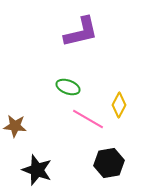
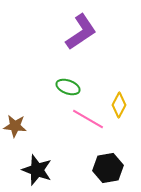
purple L-shape: rotated 21 degrees counterclockwise
black hexagon: moved 1 px left, 5 px down
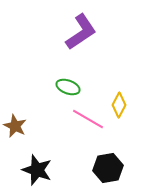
brown star: rotated 20 degrees clockwise
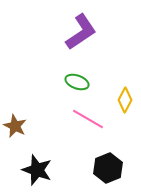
green ellipse: moved 9 px right, 5 px up
yellow diamond: moved 6 px right, 5 px up
black hexagon: rotated 12 degrees counterclockwise
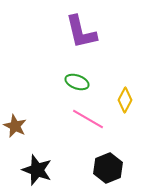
purple L-shape: rotated 111 degrees clockwise
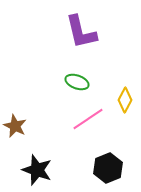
pink line: rotated 64 degrees counterclockwise
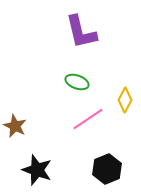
black hexagon: moved 1 px left, 1 px down
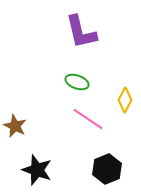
pink line: rotated 68 degrees clockwise
